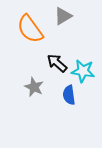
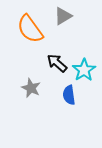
cyan star: moved 1 px right, 1 px up; rotated 30 degrees clockwise
gray star: moved 3 px left, 1 px down
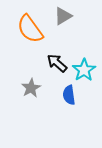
gray star: rotated 18 degrees clockwise
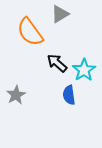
gray triangle: moved 3 px left, 2 px up
orange semicircle: moved 3 px down
gray star: moved 15 px left, 7 px down
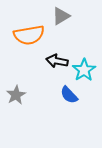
gray triangle: moved 1 px right, 2 px down
orange semicircle: moved 1 px left, 3 px down; rotated 64 degrees counterclockwise
black arrow: moved 2 px up; rotated 30 degrees counterclockwise
blue semicircle: rotated 36 degrees counterclockwise
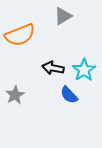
gray triangle: moved 2 px right
orange semicircle: moved 9 px left; rotated 12 degrees counterclockwise
black arrow: moved 4 px left, 7 px down
gray star: moved 1 px left
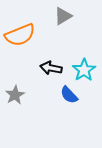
black arrow: moved 2 px left
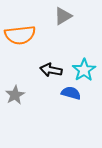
orange semicircle: rotated 16 degrees clockwise
black arrow: moved 2 px down
blue semicircle: moved 2 px right, 2 px up; rotated 150 degrees clockwise
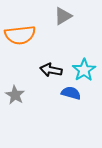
gray star: rotated 12 degrees counterclockwise
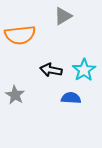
blue semicircle: moved 5 px down; rotated 12 degrees counterclockwise
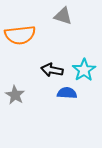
gray triangle: rotated 48 degrees clockwise
black arrow: moved 1 px right
blue semicircle: moved 4 px left, 5 px up
